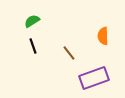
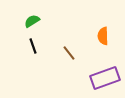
purple rectangle: moved 11 px right
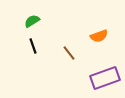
orange semicircle: moved 4 px left; rotated 108 degrees counterclockwise
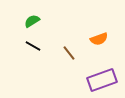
orange semicircle: moved 3 px down
black line: rotated 42 degrees counterclockwise
purple rectangle: moved 3 px left, 2 px down
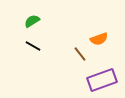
brown line: moved 11 px right, 1 px down
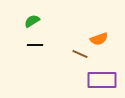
black line: moved 2 px right, 1 px up; rotated 28 degrees counterclockwise
brown line: rotated 28 degrees counterclockwise
purple rectangle: rotated 20 degrees clockwise
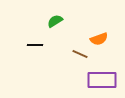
green semicircle: moved 23 px right
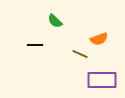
green semicircle: rotated 105 degrees counterclockwise
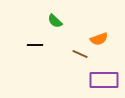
purple rectangle: moved 2 px right
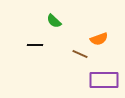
green semicircle: moved 1 px left
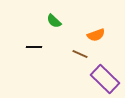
orange semicircle: moved 3 px left, 4 px up
black line: moved 1 px left, 2 px down
purple rectangle: moved 1 px right, 1 px up; rotated 44 degrees clockwise
